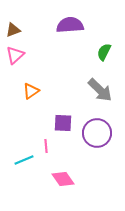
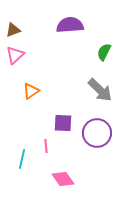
cyan line: moved 2 px left, 1 px up; rotated 54 degrees counterclockwise
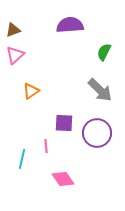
purple square: moved 1 px right
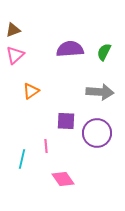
purple semicircle: moved 24 px down
gray arrow: moved 2 px down; rotated 40 degrees counterclockwise
purple square: moved 2 px right, 2 px up
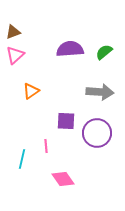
brown triangle: moved 2 px down
green semicircle: rotated 24 degrees clockwise
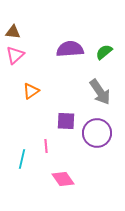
brown triangle: rotated 28 degrees clockwise
gray arrow: rotated 52 degrees clockwise
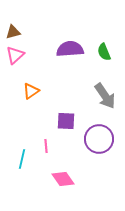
brown triangle: rotated 21 degrees counterclockwise
green semicircle: rotated 72 degrees counterclockwise
gray arrow: moved 5 px right, 4 px down
purple circle: moved 2 px right, 6 px down
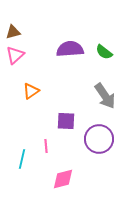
green semicircle: rotated 30 degrees counterclockwise
pink diamond: rotated 70 degrees counterclockwise
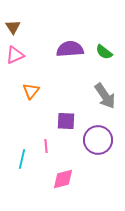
brown triangle: moved 5 px up; rotated 49 degrees counterclockwise
pink triangle: rotated 18 degrees clockwise
orange triangle: rotated 18 degrees counterclockwise
purple circle: moved 1 px left, 1 px down
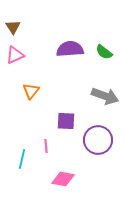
gray arrow: rotated 36 degrees counterclockwise
pink diamond: rotated 25 degrees clockwise
